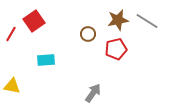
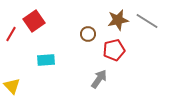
red pentagon: moved 2 px left, 1 px down
yellow triangle: rotated 36 degrees clockwise
gray arrow: moved 6 px right, 14 px up
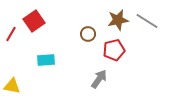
yellow triangle: rotated 36 degrees counterclockwise
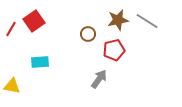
red line: moved 5 px up
cyan rectangle: moved 6 px left, 2 px down
